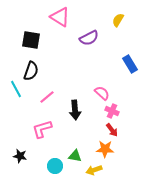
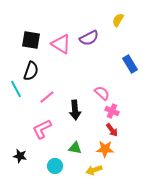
pink triangle: moved 1 px right, 27 px down
pink L-shape: rotated 10 degrees counterclockwise
green triangle: moved 8 px up
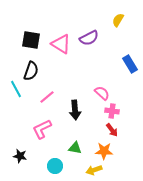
pink cross: rotated 16 degrees counterclockwise
orange star: moved 1 px left, 2 px down
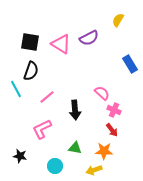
black square: moved 1 px left, 2 px down
pink cross: moved 2 px right, 1 px up; rotated 16 degrees clockwise
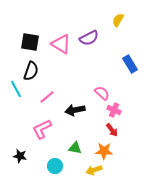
black arrow: rotated 84 degrees clockwise
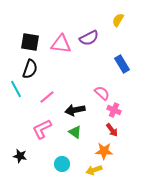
pink triangle: rotated 25 degrees counterclockwise
blue rectangle: moved 8 px left
black semicircle: moved 1 px left, 2 px up
green triangle: moved 16 px up; rotated 24 degrees clockwise
cyan circle: moved 7 px right, 2 px up
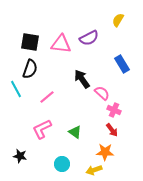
black arrow: moved 7 px right, 31 px up; rotated 66 degrees clockwise
orange star: moved 1 px right, 1 px down
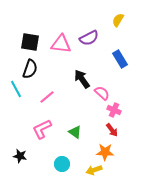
blue rectangle: moved 2 px left, 5 px up
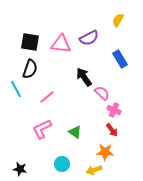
black arrow: moved 2 px right, 2 px up
black star: moved 13 px down
